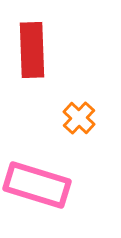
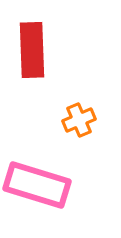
orange cross: moved 2 px down; rotated 24 degrees clockwise
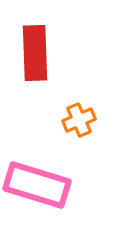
red rectangle: moved 3 px right, 3 px down
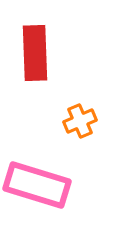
orange cross: moved 1 px right, 1 px down
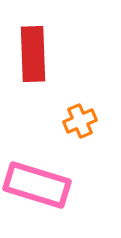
red rectangle: moved 2 px left, 1 px down
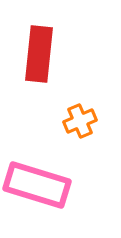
red rectangle: moved 6 px right; rotated 8 degrees clockwise
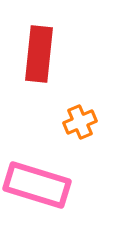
orange cross: moved 1 px down
